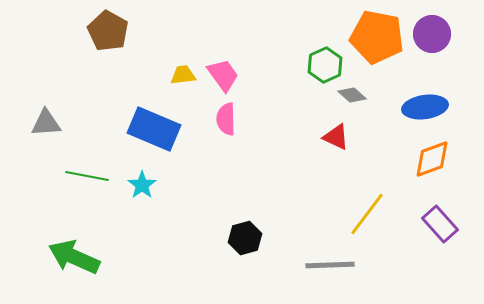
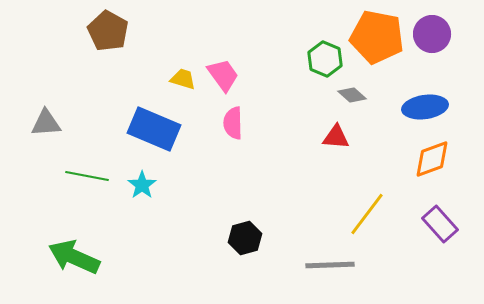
green hexagon: moved 6 px up; rotated 12 degrees counterclockwise
yellow trapezoid: moved 4 px down; rotated 24 degrees clockwise
pink semicircle: moved 7 px right, 4 px down
red triangle: rotated 20 degrees counterclockwise
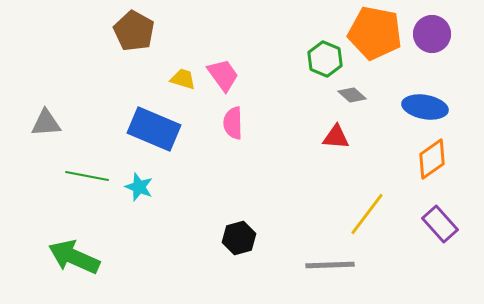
brown pentagon: moved 26 px right
orange pentagon: moved 2 px left, 4 px up
blue ellipse: rotated 18 degrees clockwise
orange diamond: rotated 15 degrees counterclockwise
cyan star: moved 3 px left, 2 px down; rotated 16 degrees counterclockwise
black hexagon: moved 6 px left
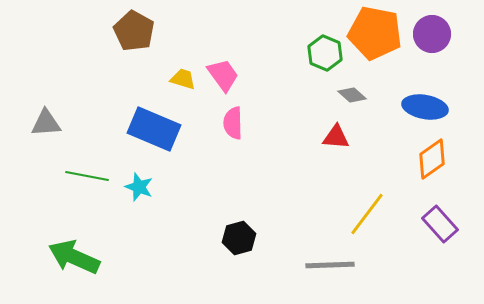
green hexagon: moved 6 px up
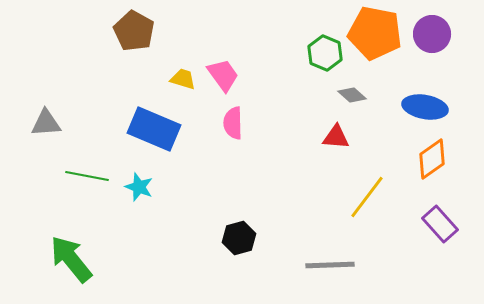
yellow line: moved 17 px up
green arrow: moved 3 px left, 2 px down; rotated 27 degrees clockwise
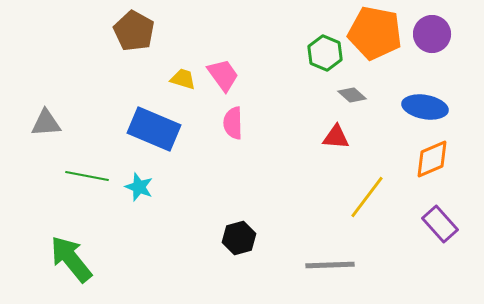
orange diamond: rotated 12 degrees clockwise
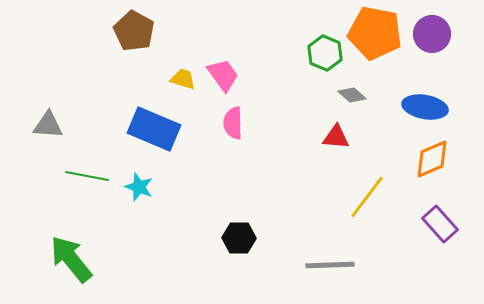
gray triangle: moved 2 px right, 2 px down; rotated 8 degrees clockwise
black hexagon: rotated 16 degrees clockwise
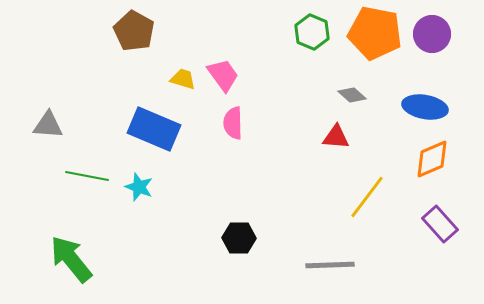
green hexagon: moved 13 px left, 21 px up
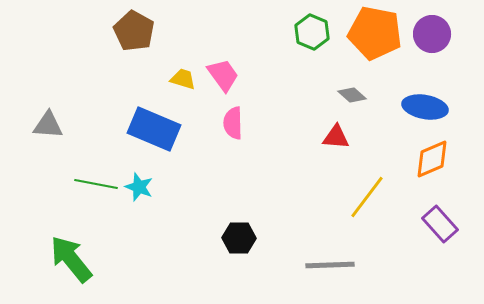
green line: moved 9 px right, 8 px down
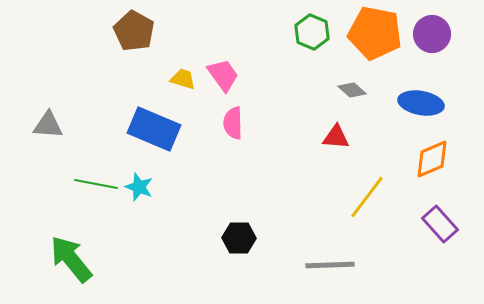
gray diamond: moved 5 px up
blue ellipse: moved 4 px left, 4 px up
